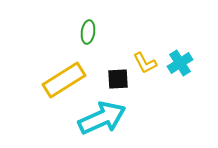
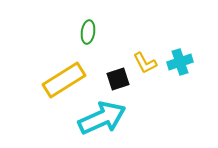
cyan cross: moved 1 px up; rotated 15 degrees clockwise
black square: rotated 15 degrees counterclockwise
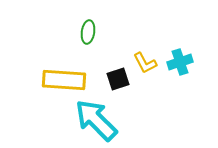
yellow rectangle: rotated 36 degrees clockwise
cyan arrow: moved 6 px left, 2 px down; rotated 111 degrees counterclockwise
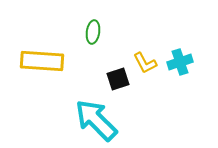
green ellipse: moved 5 px right
yellow rectangle: moved 22 px left, 19 px up
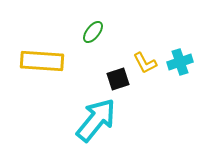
green ellipse: rotated 30 degrees clockwise
cyan arrow: rotated 84 degrees clockwise
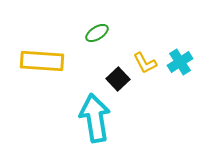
green ellipse: moved 4 px right, 1 px down; rotated 20 degrees clockwise
cyan cross: rotated 15 degrees counterclockwise
black square: rotated 25 degrees counterclockwise
cyan arrow: moved 1 px left, 2 px up; rotated 48 degrees counterclockwise
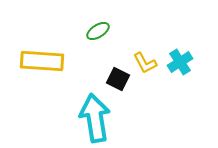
green ellipse: moved 1 px right, 2 px up
black square: rotated 20 degrees counterclockwise
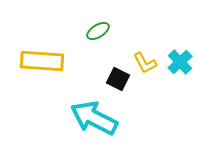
cyan cross: rotated 10 degrees counterclockwise
cyan arrow: moved 1 px left; rotated 54 degrees counterclockwise
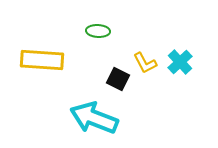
green ellipse: rotated 35 degrees clockwise
yellow rectangle: moved 1 px up
cyan arrow: rotated 6 degrees counterclockwise
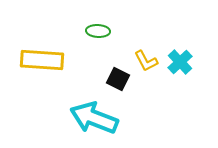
yellow L-shape: moved 1 px right, 2 px up
